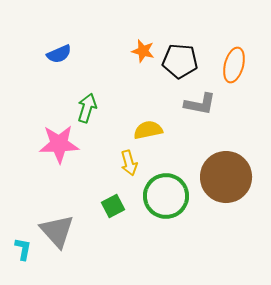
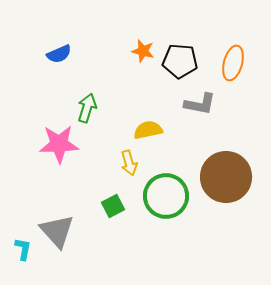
orange ellipse: moved 1 px left, 2 px up
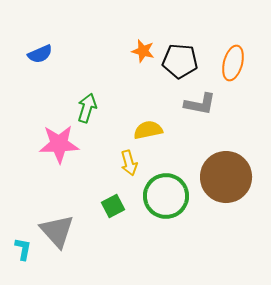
blue semicircle: moved 19 px left
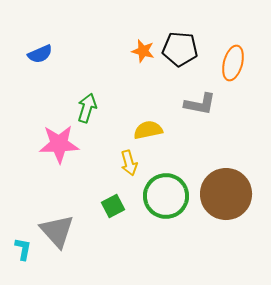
black pentagon: moved 12 px up
brown circle: moved 17 px down
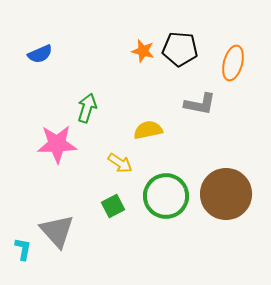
pink star: moved 2 px left
yellow arrow: moved 9 px left; rotated 40 degrees counterclockwise
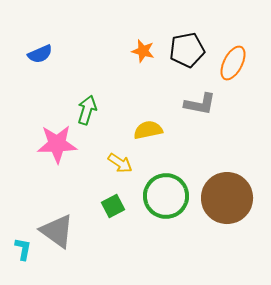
black pentagon: moved 7 px right, 1 px down; rotated 16 degrees counterclockwise
orange ellipse: rotated 12 degrees clockwise
green arrow: moved 2 px down
brown circle: moved 1 px right, 4 px down
gray triangle: rotated 12 degrees counterclockwise
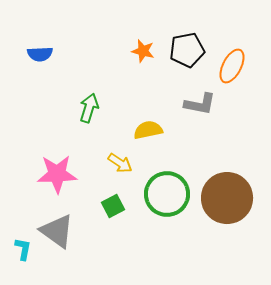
blue semicircle: rotated 20 degrees clockwise
orange ellipse: moved 1 px left, 3 px down
green arrow: moved 2 px right, 2 px up
pink star: moved 30 px down
green circle: moved 1 px right, 2 px up
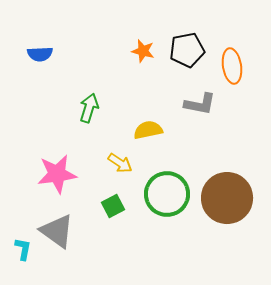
orange ellipse: rotated 36 degrees counterclockwise
pink star: rotated 6 degrees counterclockwise
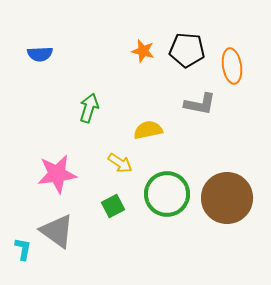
black pentagon: rotated 16 degrees clockwise
